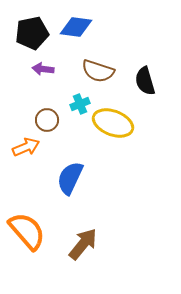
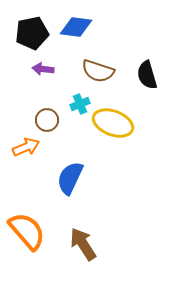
black semicircle: moved 2 px right, 6 px up
brown arrow: rotated 72 degrees counterclockwise
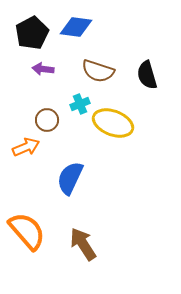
black pentagon: rotated 16 degrees counterclockwise
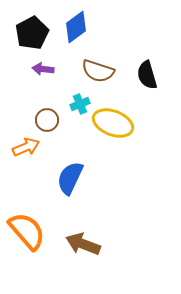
blue diamond: rotated 44 degrees counterclockwise
brown arrow: rotated 36 degrees counterclockwise
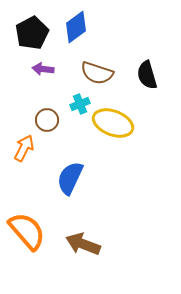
brown semicircle: moved 1 px left, 2 px down
orange arrow: moved 2 px left, 1 px down; rotated 40 degrees counterclockwise
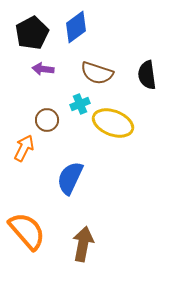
black semicircle: rotated 8 degrees clockwise
brown arrow: rotated 80 degrees clockwise
